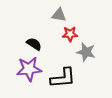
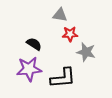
gray triangle: moved 1 px right
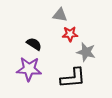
purple star: rotated 10 degrees clockwise
black L-shape: moved 10 px right
